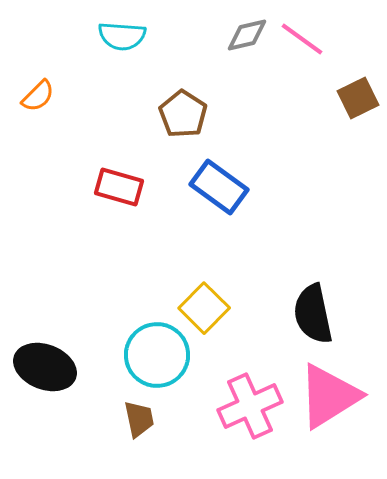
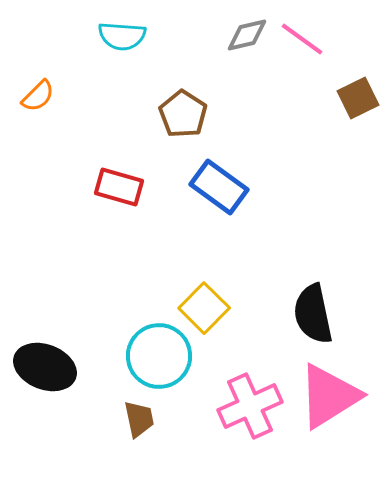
cyan circle: moved 2 px right, 1 px down
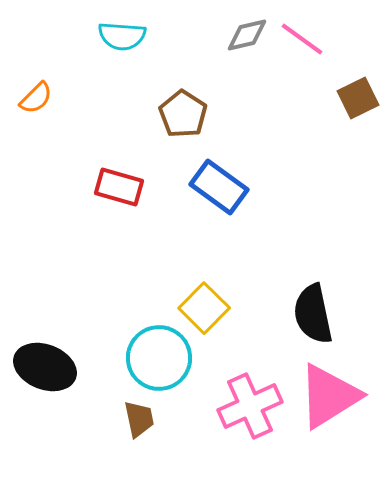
orange semicircle: moved 2 px left, 2 px down
cyan circle: moved 2 px down
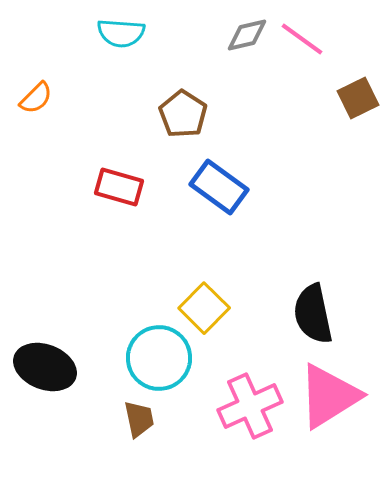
cyan semicircle: moved 1 px left, 3 px up
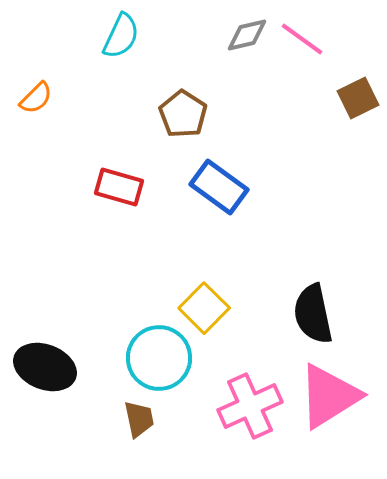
cyan semicircle: moved 3 px down; rotated 69 degrees counterclockwise
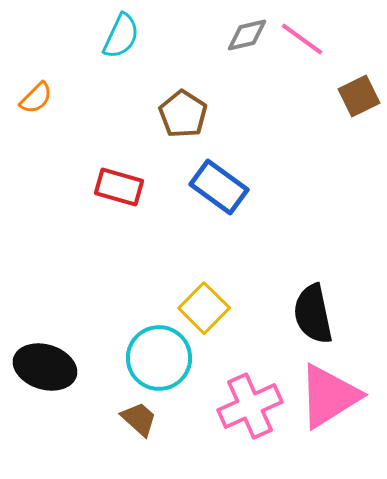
brown square: moved 1 px right, 2 px up
black ellipse: rotated 4 degrees counterclockwise
brown trapezoid: rotated 36 degrees counterclockwise
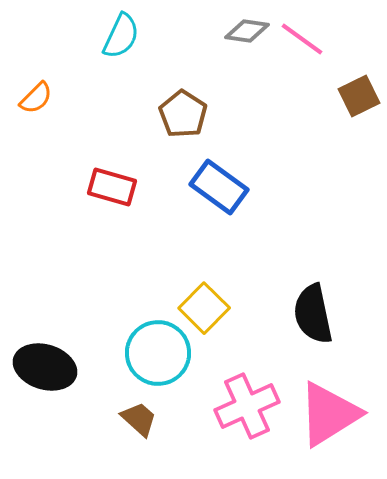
gray diamond: moved 4 px up; rotated 21 degrees clockwise
red rectangle: moved 7 px left
cyan circle: moved 1 px left, 5 px up
pink triangle: moved 18 px down
pink cross: moved 3 px left
